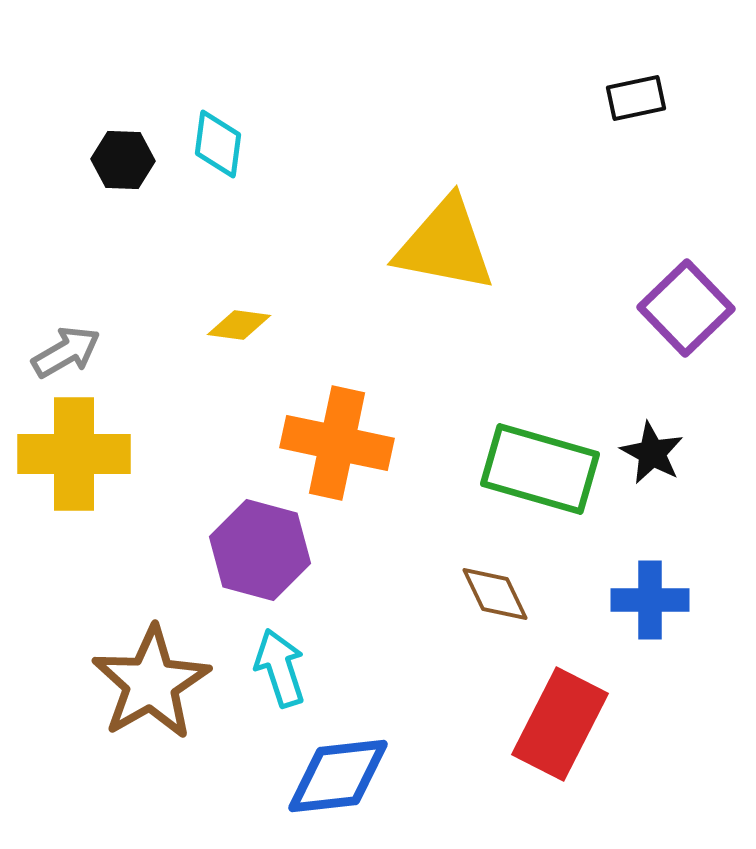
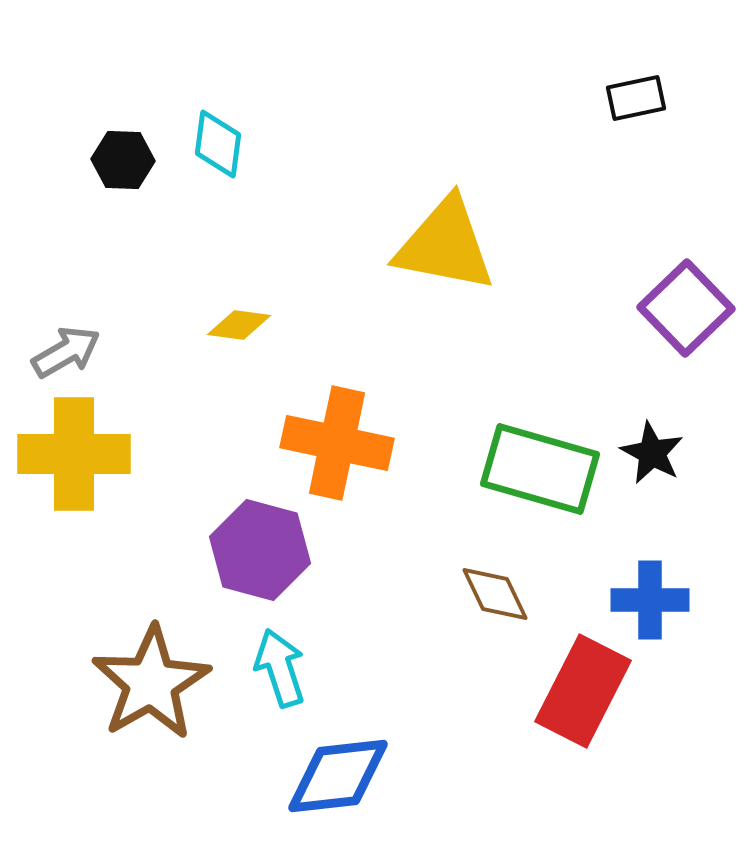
red rectangle: moved 23 px right, 33 px up
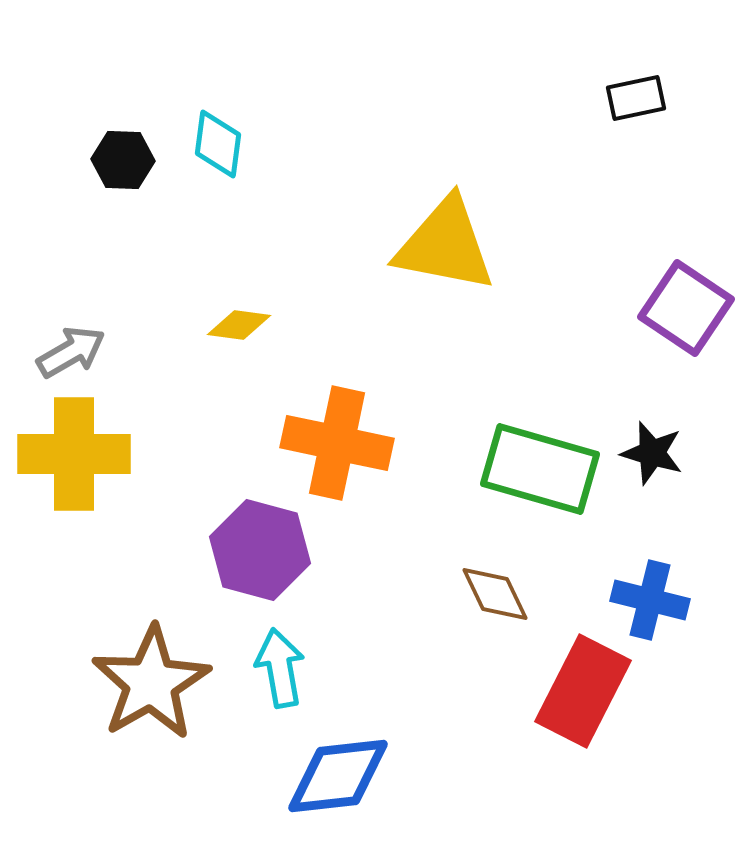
purple square: rotated 12 degrees counterclockwise
gray arrow: moved 5 px right
black star: rotated 12 degrees counterclockwise
blue cross: rotated 14 degrees clockwise
cyan arrow: rotated 8 degrees clockwise
